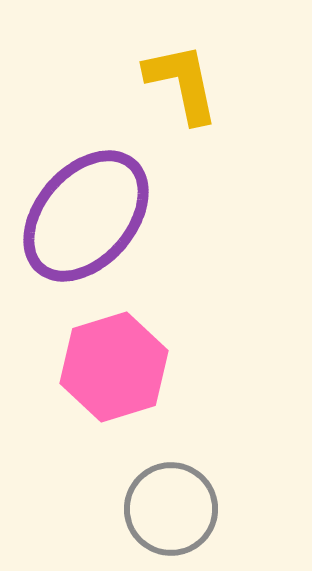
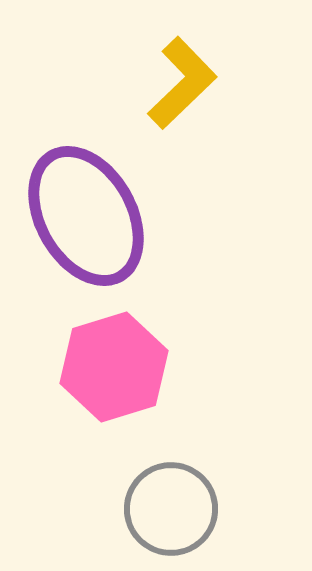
yellow L-shape: rotated 58 degrees clockwise
purple ellipse: rotated 70 degrees counterclockwise
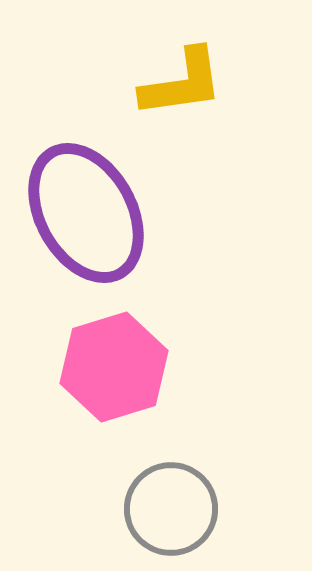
yellow L-shape: rotated 36 degrees clockwise
purple ellipse: moved 3 px up
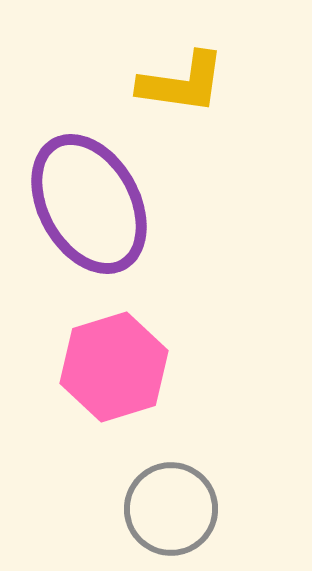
yellow L-shape: rotated 16 degrees clockwise
purple ellipse: moved 3 px right, 9 px up
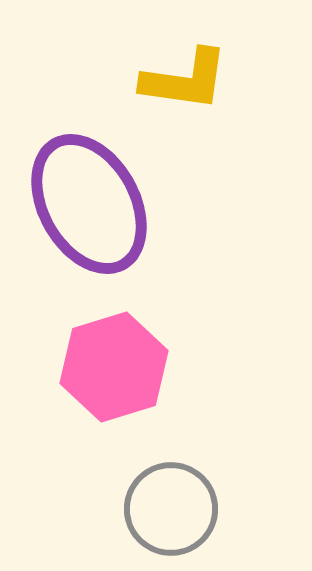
yellow L-shape: moved 3 px right, 3 px up
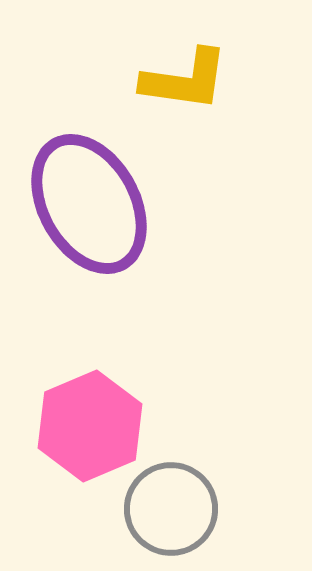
pink hexagon: moved 24 px left, 59 px down; rotated 6 degrees counterclockwise
